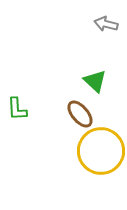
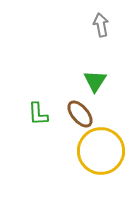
gray arrow: moved 5 px left, 1 px down; rotated 65 degrees clockwise
green triangle: rotated 20 degrees clockwise
green L-shape: moved 21 px right, 5 px down
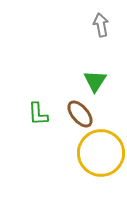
yellow circle: moved 2 px down
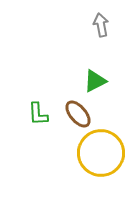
green triangle: rotated 30 degrees clockwise
brown ellipse: moved 2 px left
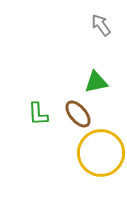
gray arrow: rotated 25 degrees counterclockwise
green triangle: moved 1 px right, 1 px down; rotated 15 degrees clockwise
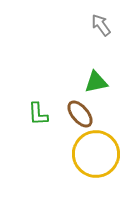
brown ellipse: moved 2 px right
yellow circle: moved 5 px left, 1 px down
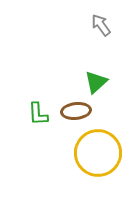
green triangle: rotated 30 degrees counterclockwise
brown ellipse: moved 4 px left, 3 px up; rotated 56 degrees counterclockwise
yellow circle: moved 2 px right, 1 px up
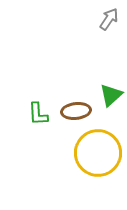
gray arrow: moved 8 px right, 6 px up; rotated 70 degrees clockwise
green triangle: moved 15 px right, 13 px down
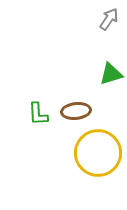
green triangle: moved 21 px up; rotated 25 degrees clockwise
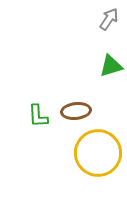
green triangle: moved 8 px up
green L-shape: moved 2 px down
